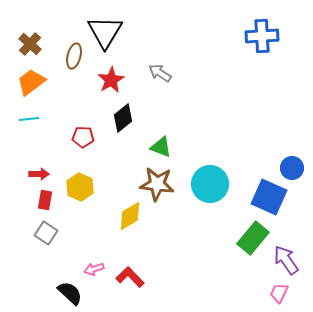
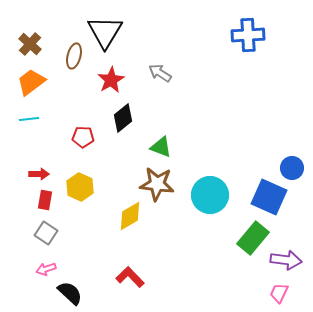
blue cross: moved 14 px left, 1 px up
cyan circle: moved 11 px down
purple arrow: rotated 132 degrees clockwise
pink arrow: moved 48 px left
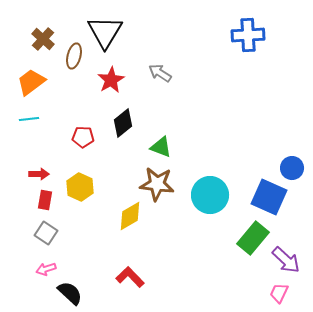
brown cross: moved 13 px right, 5 px up
black diamond: moved 5 px down
purple arrow: rotated 36 degrees clockwise
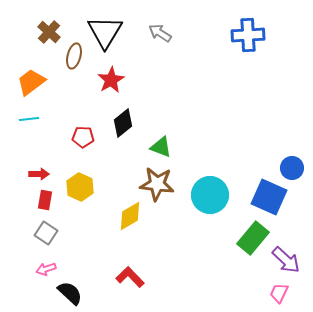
brown cross: moved 6 px right, 7 px up
gray arrow: moved 40 px up
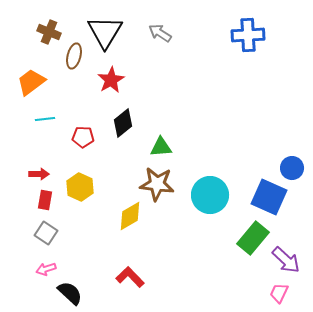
brown cross: rotated 20 degrees counterclockwise
cyan line: moved 16 px right
green triangle: rotated 25 degrees counterclockwise
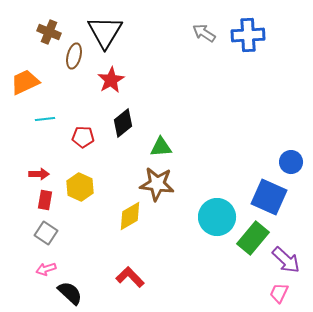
gray arrow: moved 44 px right
orange trapezoid: moved 6 px left; rotated 12 degrees clockwise
blue circle: moved 1 px left, 6 px up
cyan circle: moved 7 px right, 22 px down
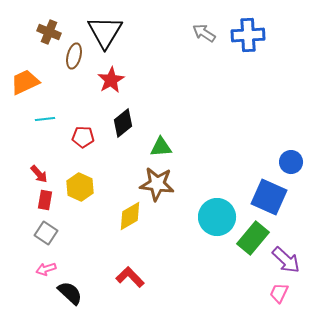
red arrow: rotated 48 degrees clockwise
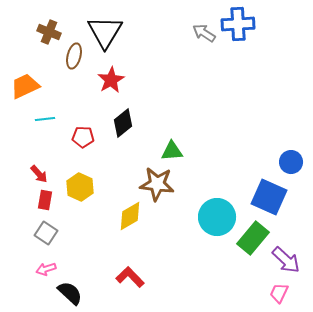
blue cross: moved 10 px left, 11 px up
orange trapezoid: moved 4 px down
green triangle: moved 11 px right, 4 px down
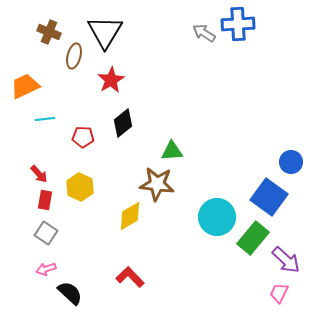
blue square: rotated 12 degrees clockwise
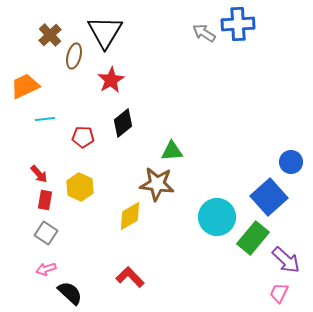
brown cross: moved 1 px right, 3 px down; rotated 25 degrees clockwise
blue square: rotated 12 degrees clockwise
